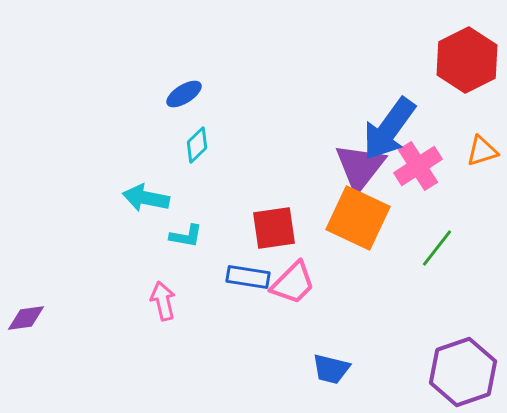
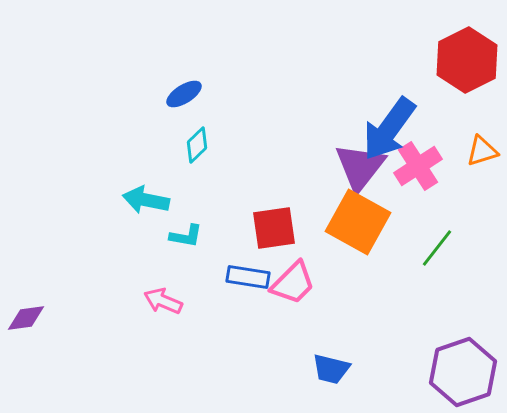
cyan arrow: moved 2 px down
orange square: moved 4 px down; rotated 4 degrees clockwise
pink arrow: rotated 54 degrees counterclockwise
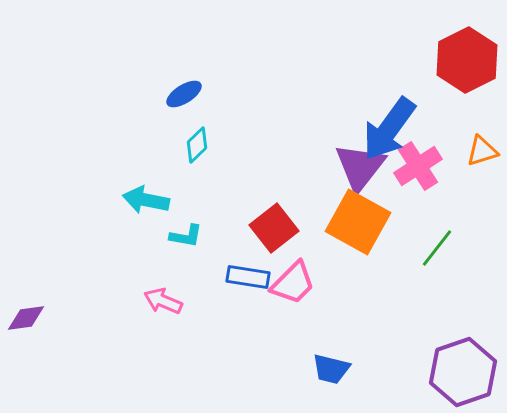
red square: rotated 30 degrees counterclockwise
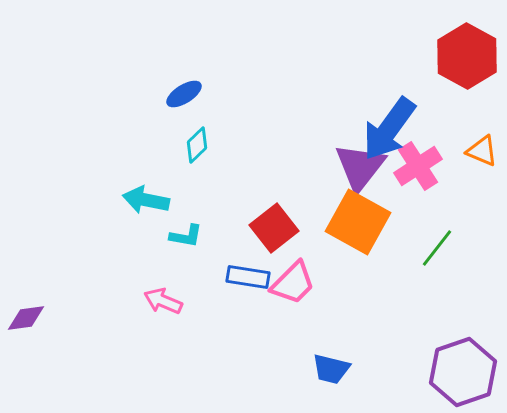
red hexagon: moved 4 px up; rotated 4 degrees counterclockwise
orange triangle: rotated 40 degrees clockwise
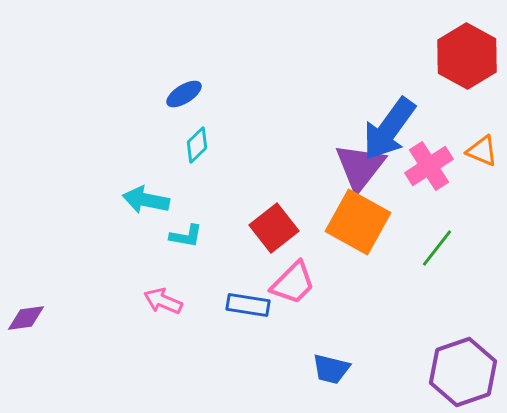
pink cross: moved 11 px right
blue rectangle: moved 28 px down
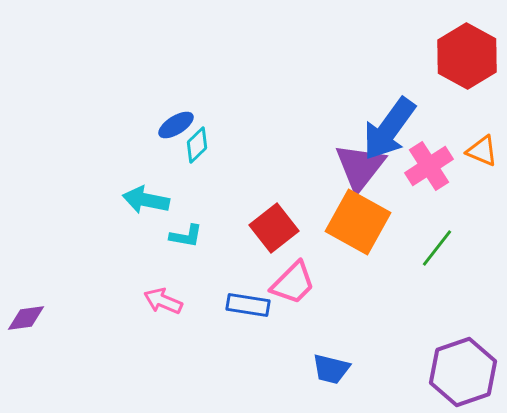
blue ellipse: moved 8 px left, 31 px down
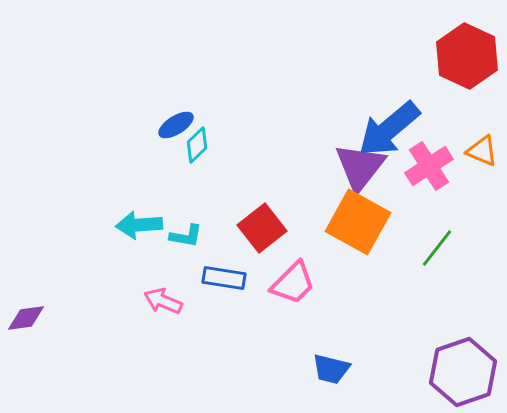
red hexagon: rotated 4 degrees counterclockwise
blue arrow: rotated 14 degrees clockwise
cyan arrow: moved 7 px left, 25 px down; rotated 15 degrees counterclockwise
red square: moved 12 px left
blue rectangle: moved 24 px left, 27 px up
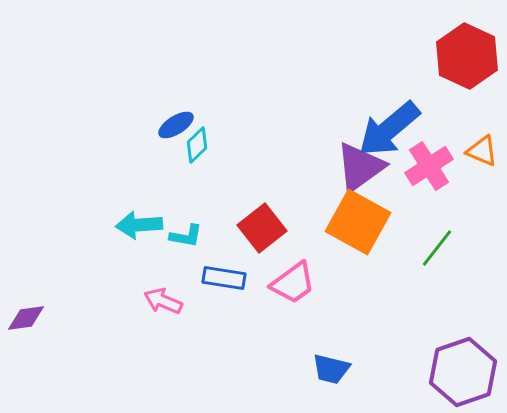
purple triangle: rotated 16 degrees clockwise
pink trapezoid: rotated 9 degrees clockwise
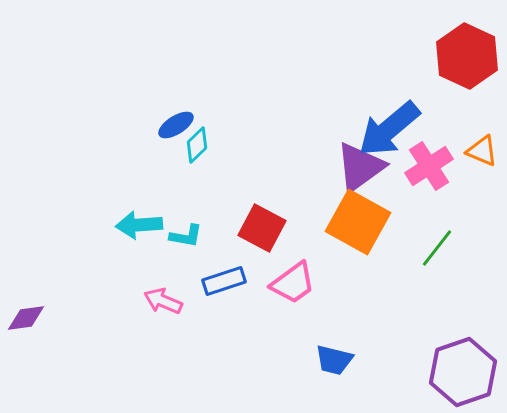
red square: rotated 24 degrees counterclockwise
blue rectangle: moved 3 px down; rotated 27 degrees counterclockwise
blue trapezoid: moved 3 px right, 9 px up
